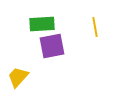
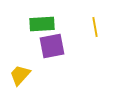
yellow trapezoid: moved 2 px right, 2 px up
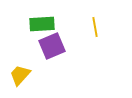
purple square: rotated 12 degrees counterclockwise
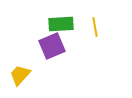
green rectangle: moved 19 px right
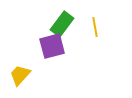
green rectangle: moved 1 px right; rotated 50 degrees counterclockwise
purple square: rotated 8 degrees clockwise
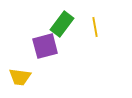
purple square: moved 7 px left
yellow trapezoid: moved 2 px down; rotated 125 degrees counterclockwise
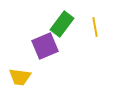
purple square: rotated 8 degrees counterclockwise
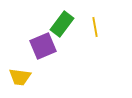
purple square: moved 2 px left
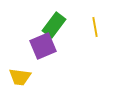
green rectangle: moved 8 px left, 1 px down
